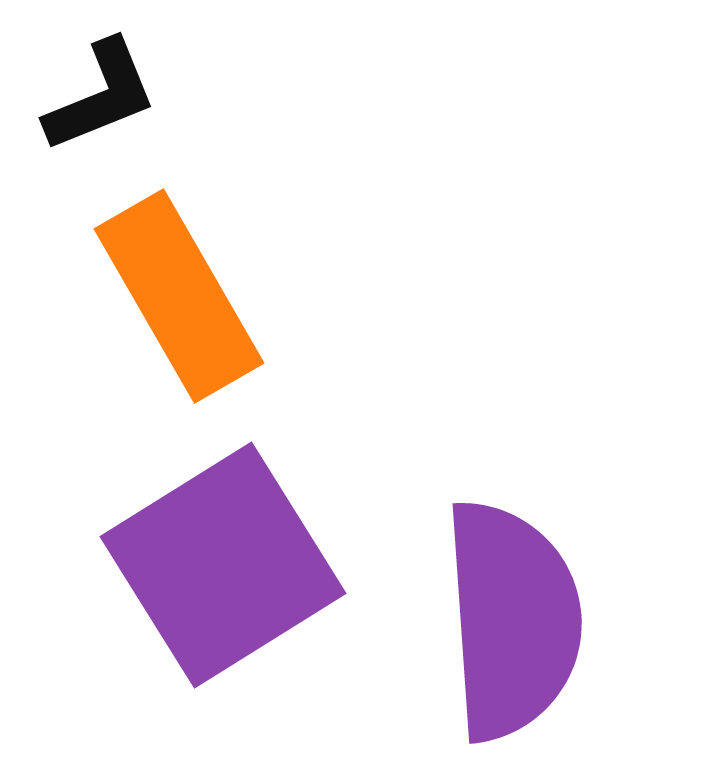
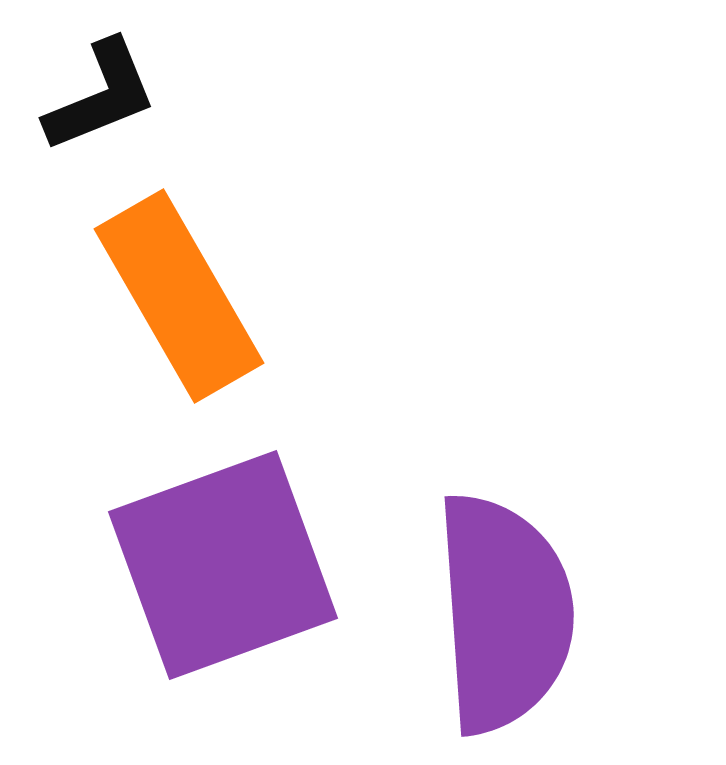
purple square: rotated 12 degrees clockwise
purple semicircle: moved 8 px left, 7 px up
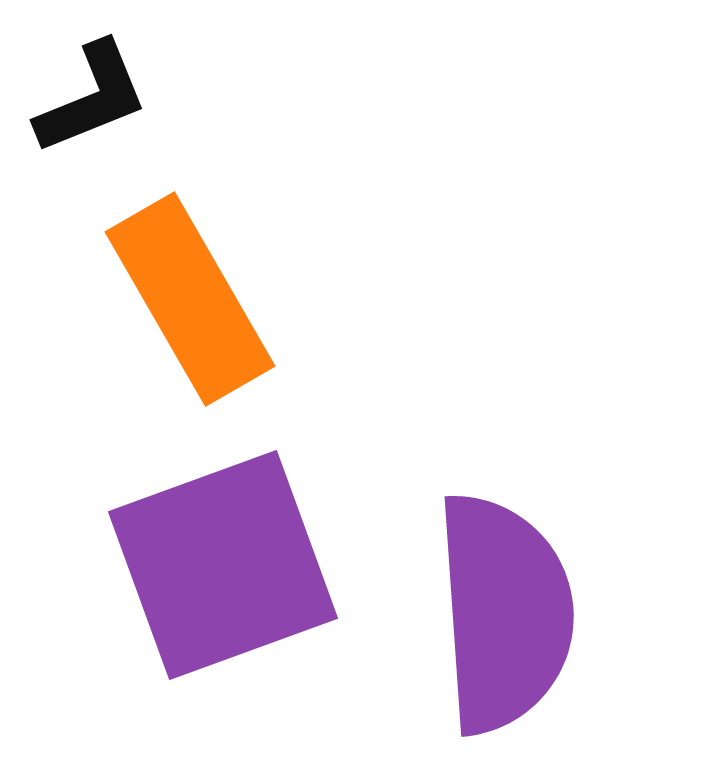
black L-shape: moved 9 px left, 2 px down
orange rectangle: moved 11 px right, 3 px down
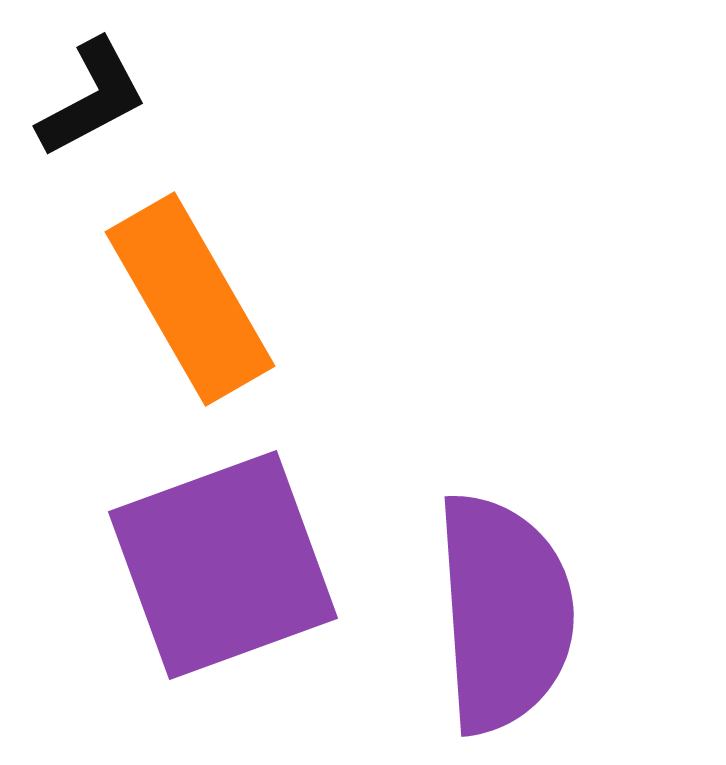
black L-shape: rotated 6 degrees counterclockwise
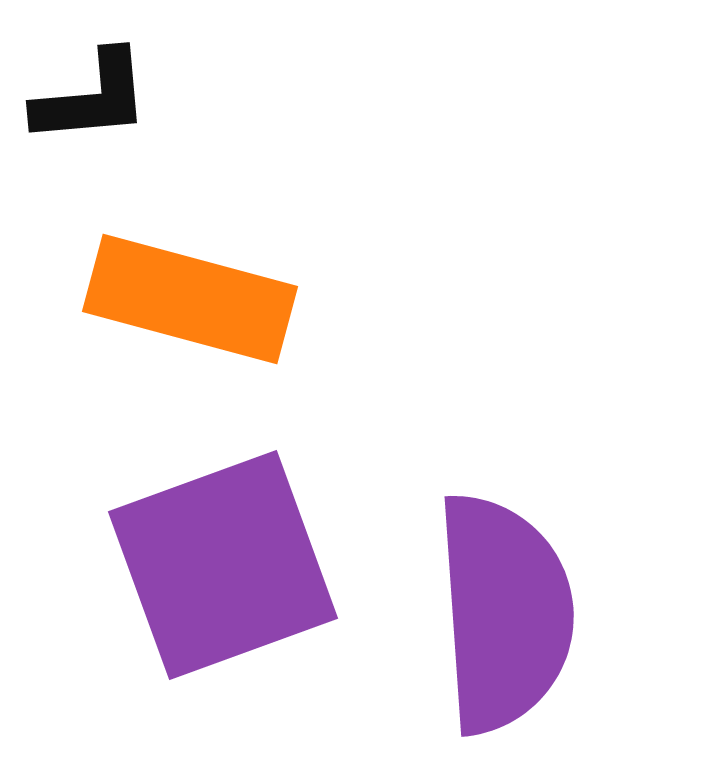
black L-shape: rotated 23 degrees clockwise
orange rectangle: rotated 45 degrees counterclockwise
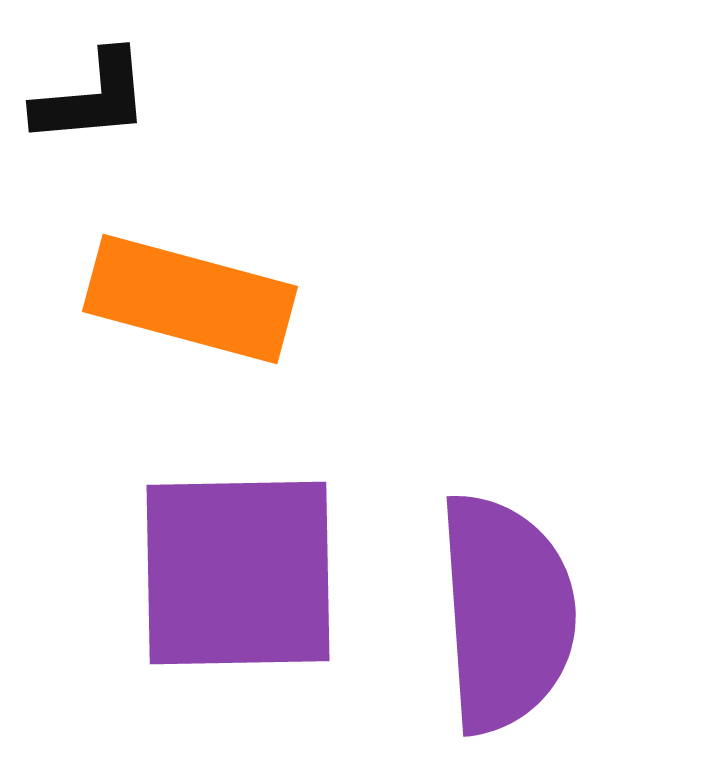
purple square: moved 15 px right, 8 px down; rotated 19 degrees clockwise
purple semicircle: moved 2 px right
